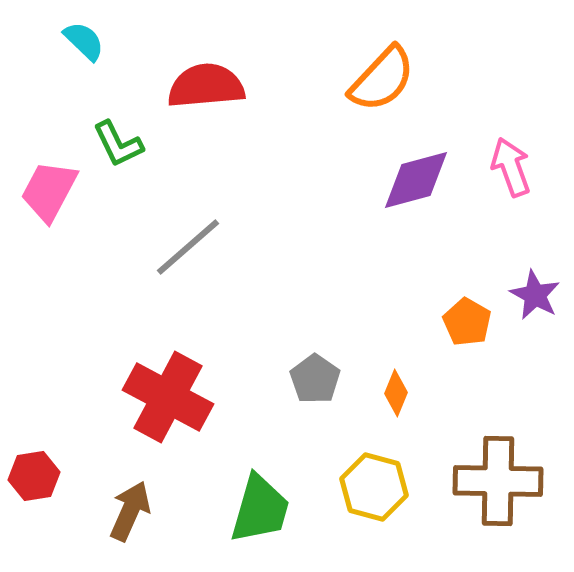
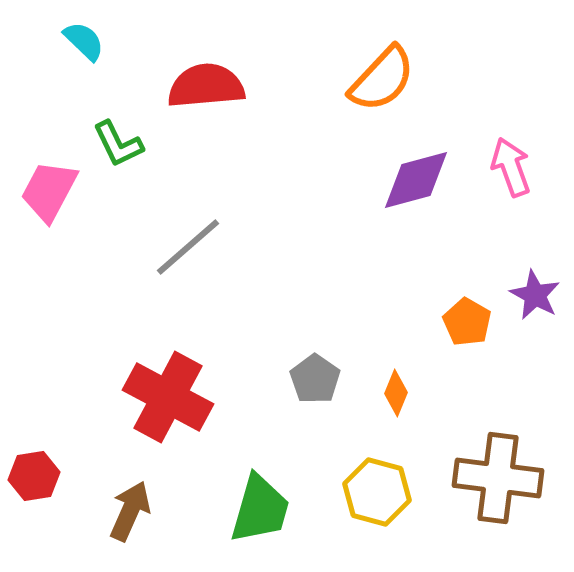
brown cross: moved 3 px up; rotated 6 degrees clockwise
yellow hexagon: moved 3 px right, 5 px down
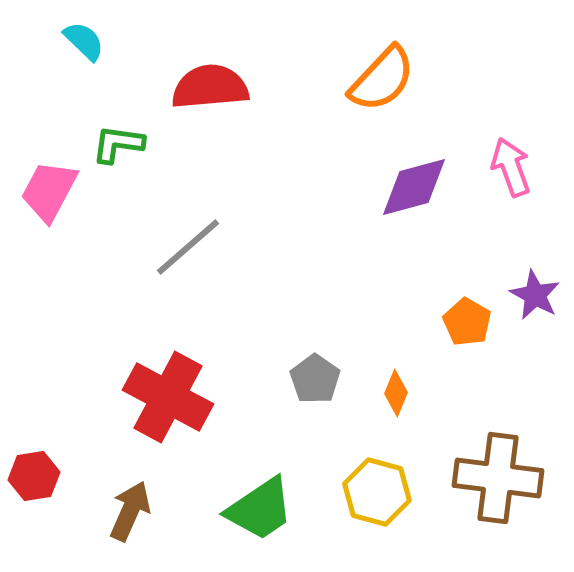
red semicircle: moved 4 px right, 1 px down
green L-shape: rotated 124 degrees clockwise
purple diamond: moved 2 px left, 7 px down
green trapezoid: rotated 40 degrees clockwise
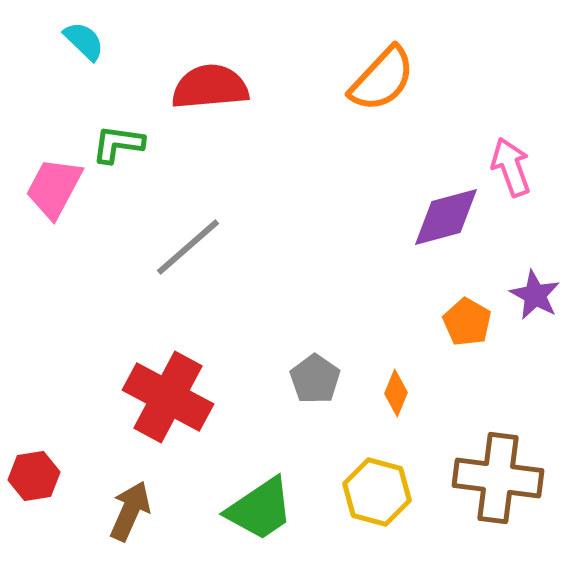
purple diamond: moved 32 px right, 30 px down
pink trapezoid: moved 5 px right, 3 px up
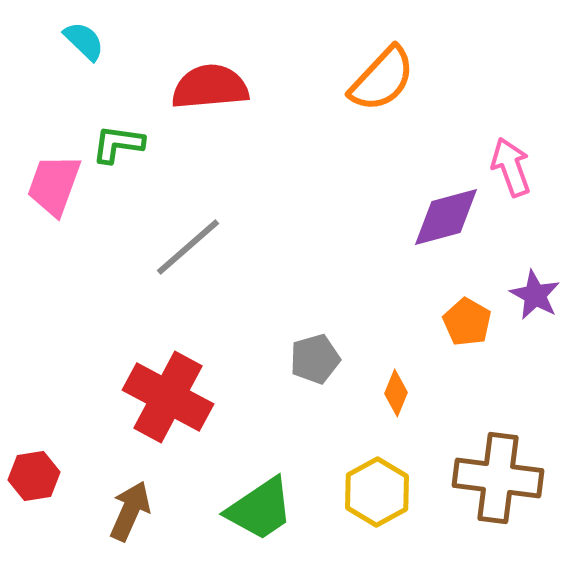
pink trapezoid: moved 3 px up; rotated 8 degrees counterclockwise
gray pentagon: moved 20 px up; rotated 21 degrees clockwise
yellow hexagon: rotated 16 degrees clockwise
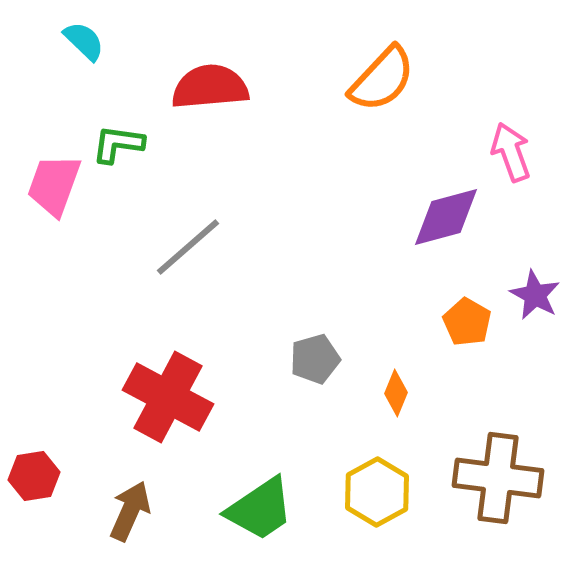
pink arrow: moved 15 px up
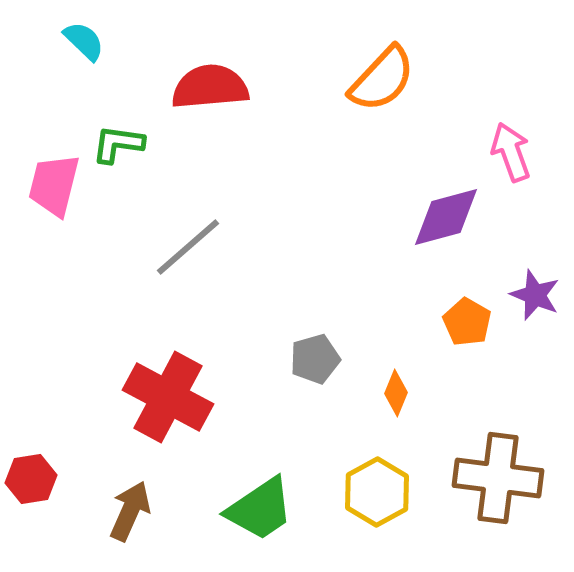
pink trapezoid: rotated 6 degrees counterclockwise
purple star: rotated 6 degrees counterclockwise
red hexagon: moved 3 px left, 3 px down
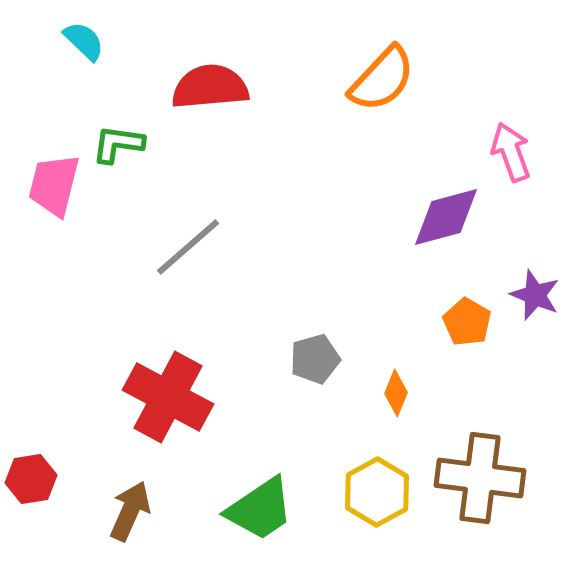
brown cross: moved 18 px left
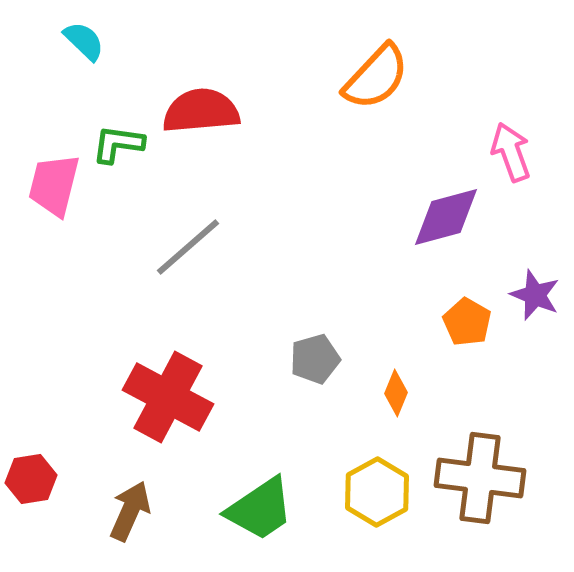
orange semicircle: moved 6 px left, 2 px up
red semicircle: moved 9 px left, 24 px down
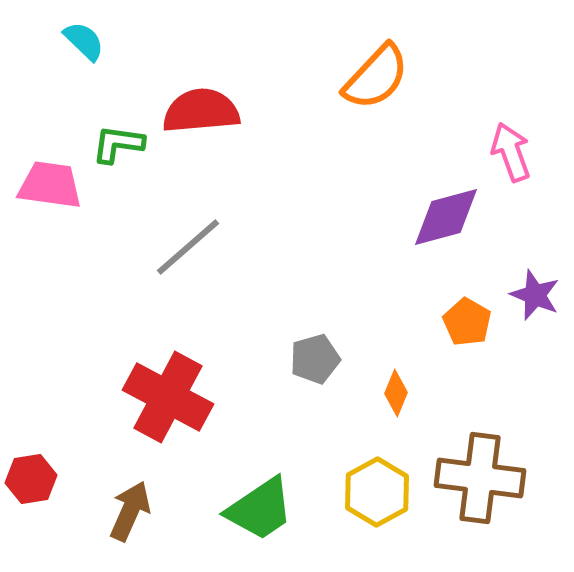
pink trapezoid: moved 4 px left; rotated 84 degrees clockwise
